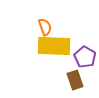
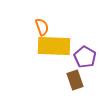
orange semicircle: moved 3 px left
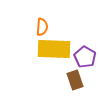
orange semicircle: rotated 24 degrees clockwise
yellow rectangle: moved 3 px down
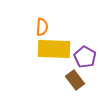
brown rectangle: rotated 18 degrees counterclockwise
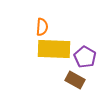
brown rectangle: rotated 24 degrees counterclockwise
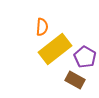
yellow rectangle: moved 1 px right; rotated 40 degrees counterclockwise
